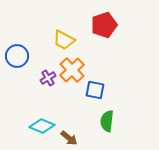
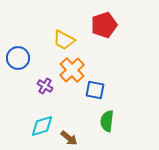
blue circle: moved 1 px right, 2 px down
purple cross: moved 3 px left, 8 px down; rotated 28 degrees counterclockwise
cyan diamond: rotated 40 degrees counterclockwise
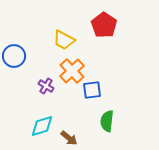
red pentagon: rotated 20 degrees counterclockwise
blue circle: moved 4 px left, 2 px up
orange cross: moved 1 px down
purple cross: moved 1 px right
blue square: moved 3 px left; rotated 18 degrees counterclockwise
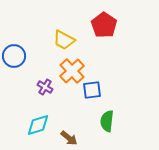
purple cross: moved 1 px left, 1 px down
cyan diamond: moved 4 px left, 1 px up
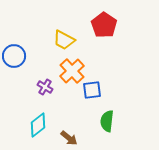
cyan diamond: rotated 20 degrees counterclockwise
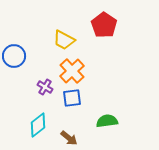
blue square: moved 20 px left, 8 px down
green semicircle: rotated 75 degrees clockwise
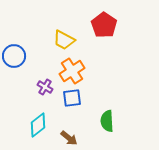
orange cross: rotated 10 degrees clockwise
green semicircle: rotated 85 degrees counterclockwise
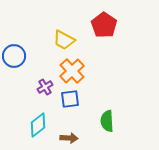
orange cross: rotated 10 degrees counterclockwise
purple cross: rotated 28 degrees clockwise
blue square: moved 2 px left, 1 px down
brown arrow: rotated 36 degrees counterclockwise
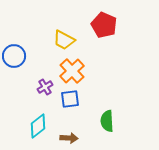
red pentagon: rotated 10 degrees counterclockwise
cyan diamond: moved 1 px down
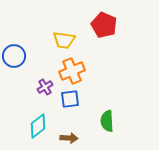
yellow trapezoid: rotated 20 degrees counterclockwise
orange cross: rotated 20 degrees clockwise
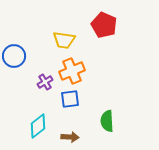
purple cross: moved 5 px up
brown arrow: moved 1 px right, 1 px up
